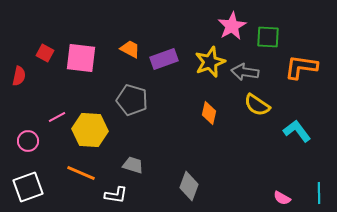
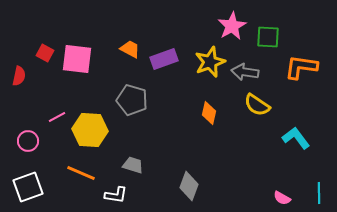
pink square: moved 4 px left, 1 px down
cyan L-shape: moved 1 px left, 7 px down
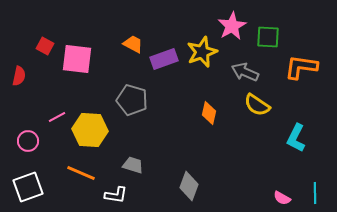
orange trapezoid: moved 3 px right, 5 px up
red square: moved 7 px up
yellow star: moved 8 px left, 10 px up
gray arrow: rotated 16 degrees clockwise
cyan L-shape: rotated 116 degrees counterclockwise
cyan line: moved 4 px left
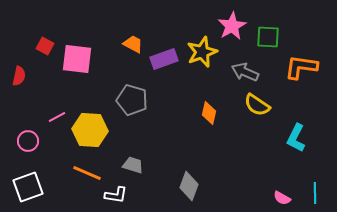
orange line: moved 6 px right
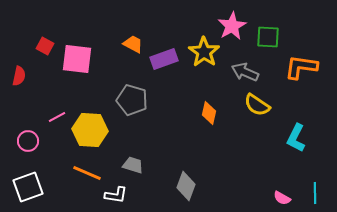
yellow star: moved 2 px right; rotated 16 degrees counterclockwise
gray diamond: moved 3 px left
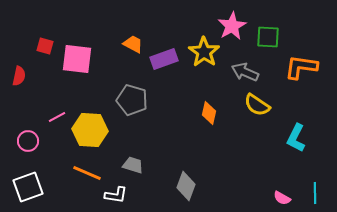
red square: rotated 12 degrees counterclockwise
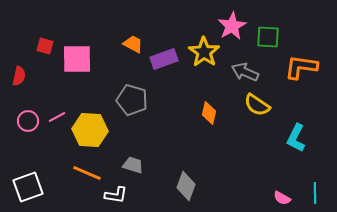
pink square: rotated 8 degrees counterclockwise
pink circle: moved 20 px up
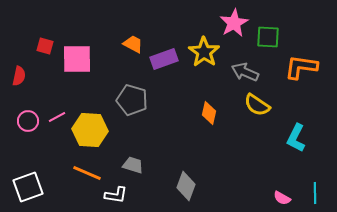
pink star: moved 2 px right, 3 px up
